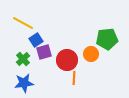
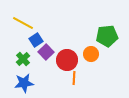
green pentagon: moved 3 px up
purple square: moved 2 px right; rotated 28 degrees counterclockwise
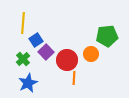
yellow line: rotated 65 degrees clockwise
blue star: moved 4 px right; rotated 18 degrees counterclockwise
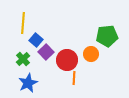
blue square: rotated 16 degrees counterclockwise
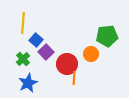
red circle: moved 4 px down
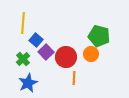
green pentagon: moved 8 px left; rotated 20 degrees clockwise
red circle: moved 1 px left, 7 px up
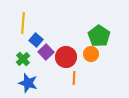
green pentagon: rotated 20 degrees clockwise
blue star: rotated 30 degrees counterclockwise
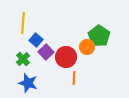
orange circle: moved 4 px left, 7 px up
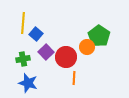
blue square: moved 6 px up
green cross: rotated 32 degrees clockwise
